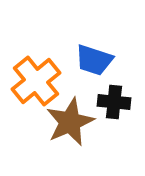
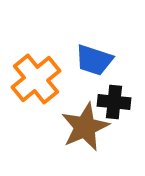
orange cross: moved 2 px up
brown star: moved 15 px right, 5 px down
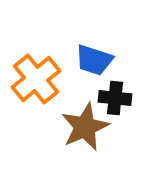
black cross: moved 1 px right, 4 px up
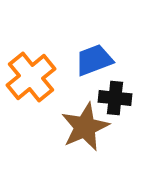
blue trapezoid: rotated 141 degrees clockwise
orange cross: moved 5 px left, 2 px up
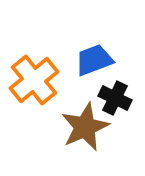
orange cross: moved 3 px right, 3 px down
black cross: rotated 20 degrees clockwise
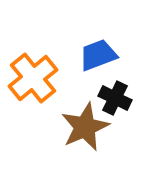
blue trapezoid: moved 4 px right, 5 px up
orange cross: moved 1 px left, 2 px up
